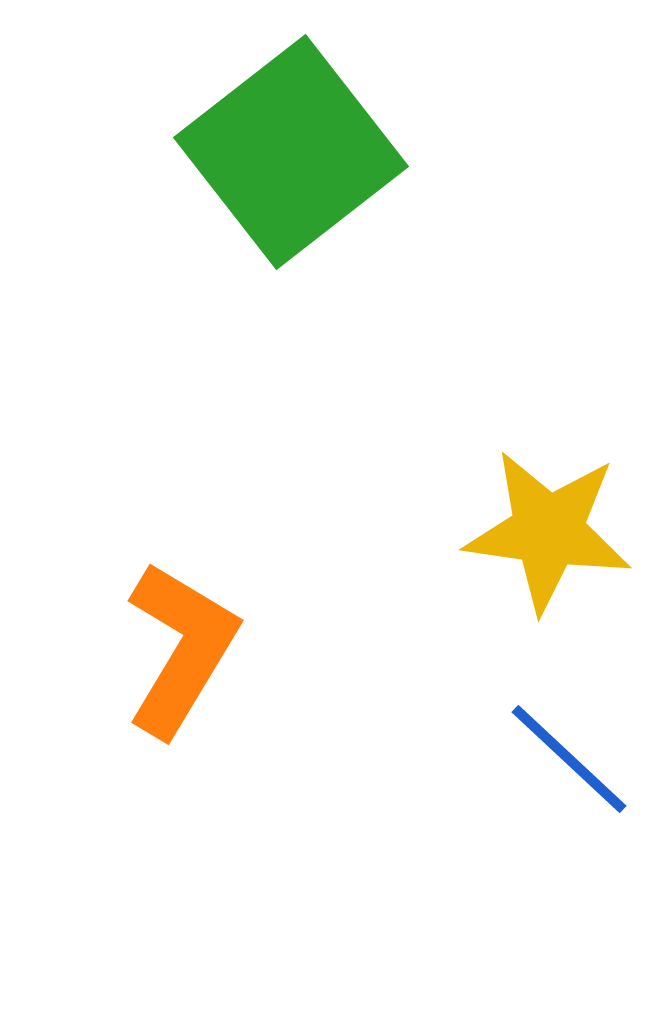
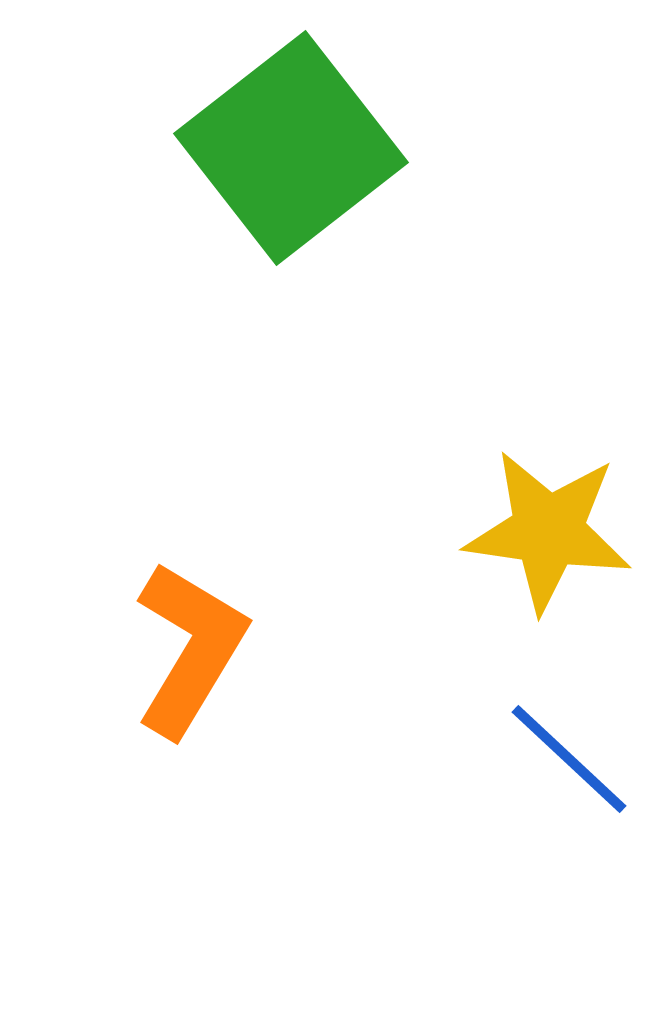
green square: moved 4 px up
orange L-shape: moved 9 px right
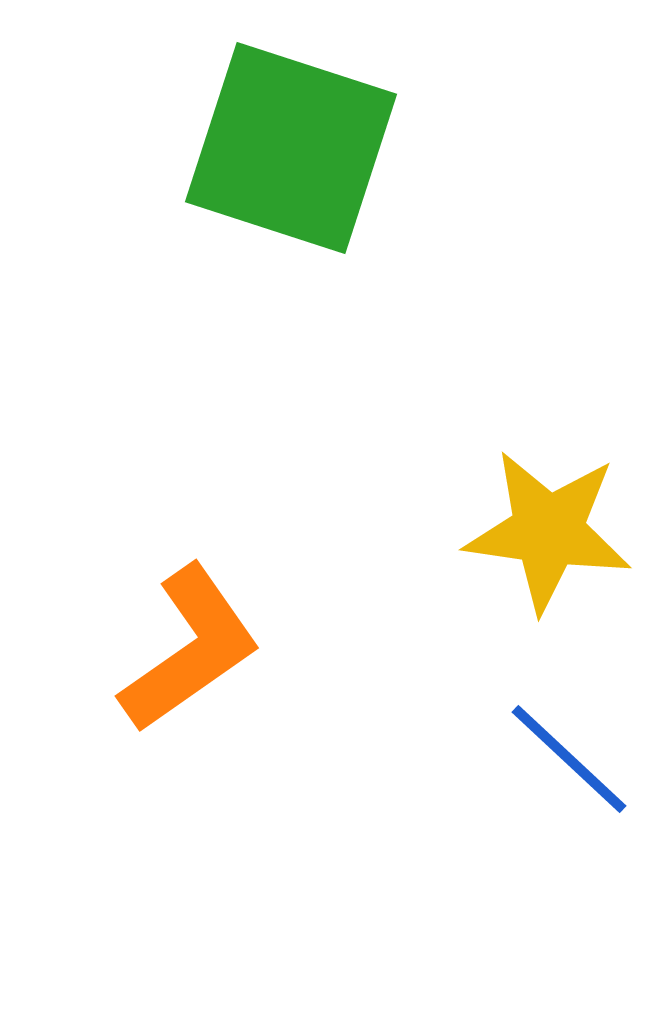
green square: rotated 34 degrees counterclockwise
orange L-shape: rotated 24 degrees clockwise
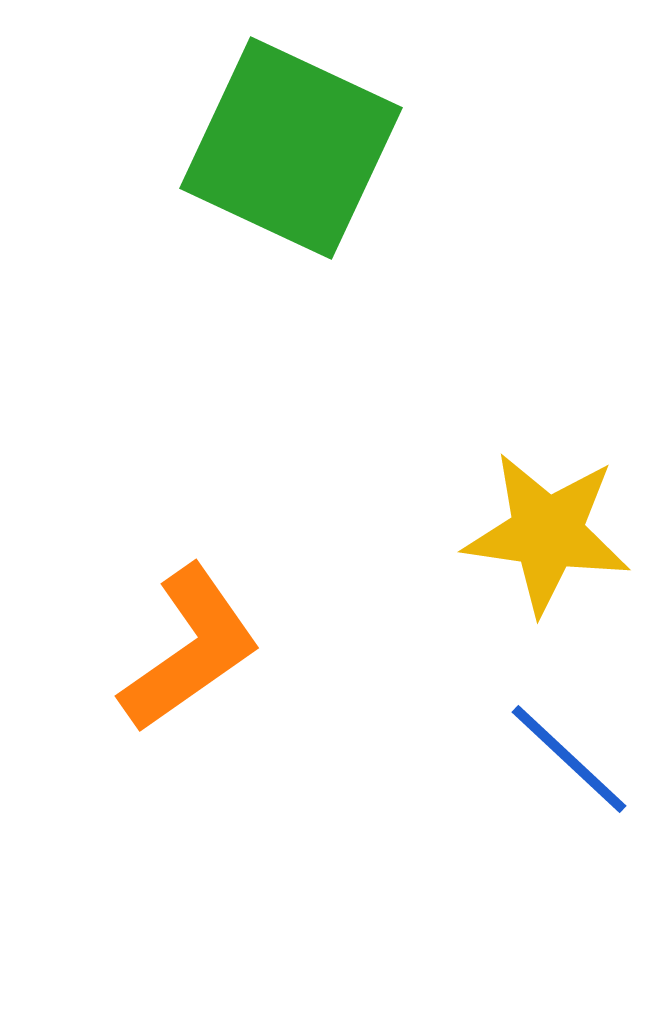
green square: rotated 7 degrees clockwise
yellow star: moved 1 px left, 2 px down
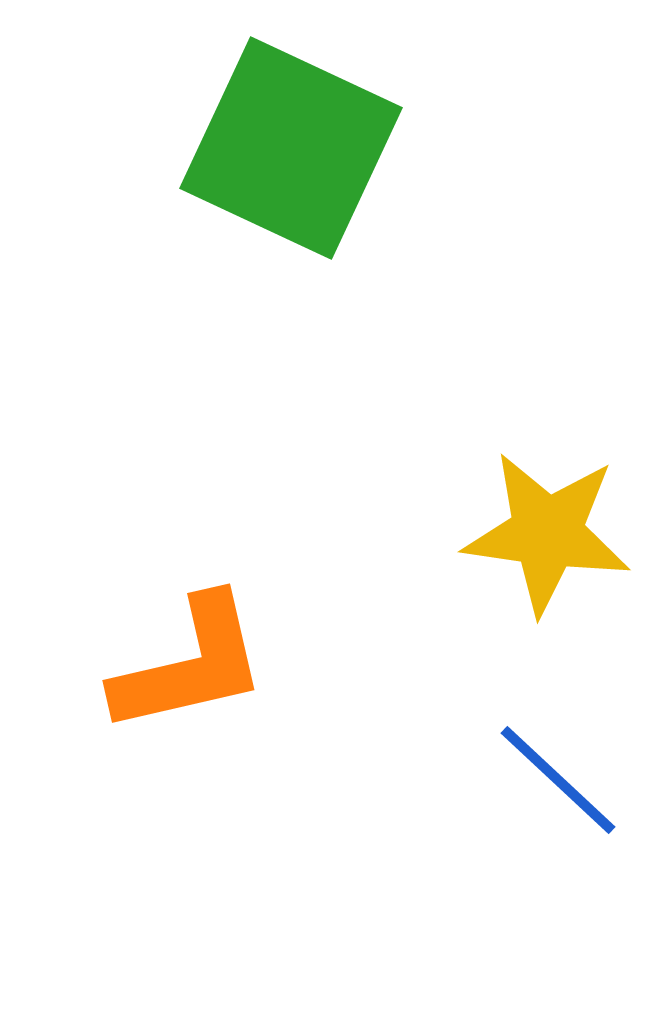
orange L-shape: moved 16 px down; rotated 22 degrees clockwise
blue line: moved 11 px left, 21 px down
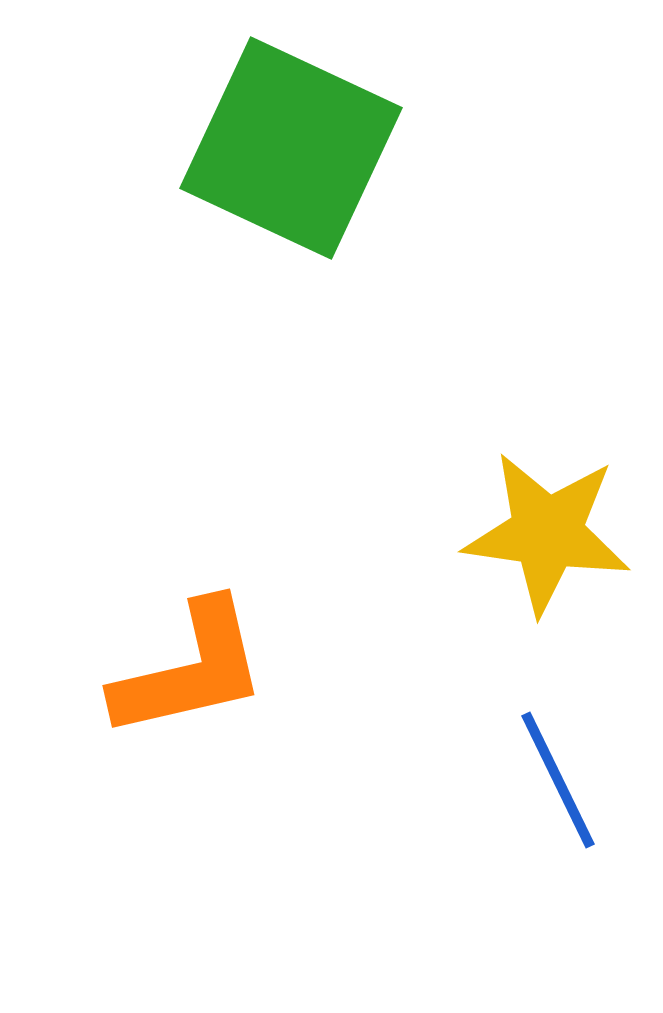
orange L-shape: moved 5 px down
blue line: rotated 21 degrees clockwise
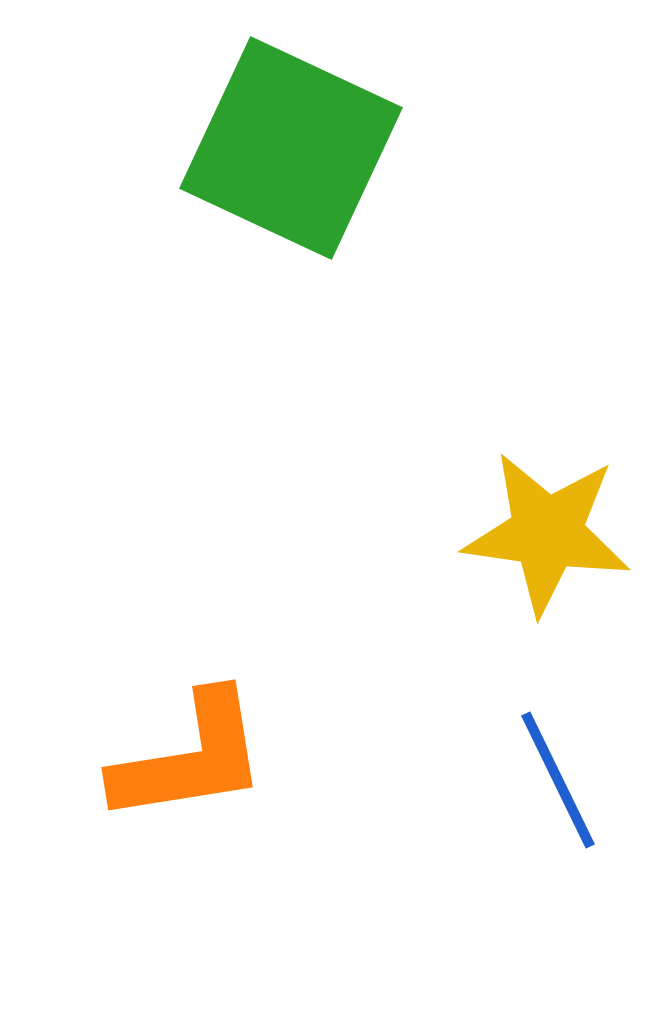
orange L-shape: moved 88 px down; rotated 4 degrees clockwise
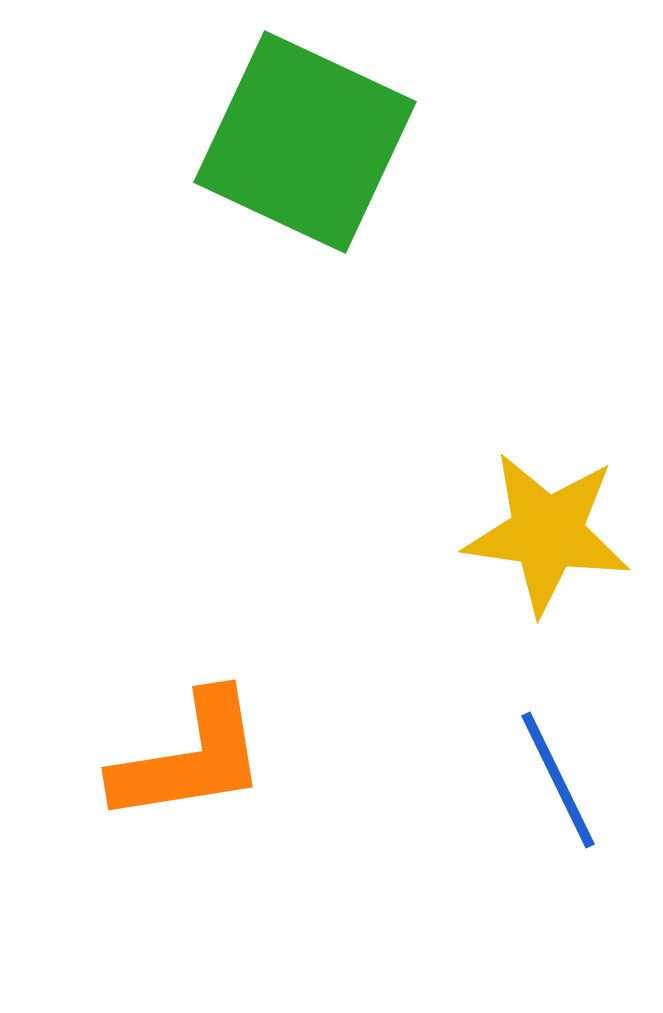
green square: moved 14 px right, 6 px up
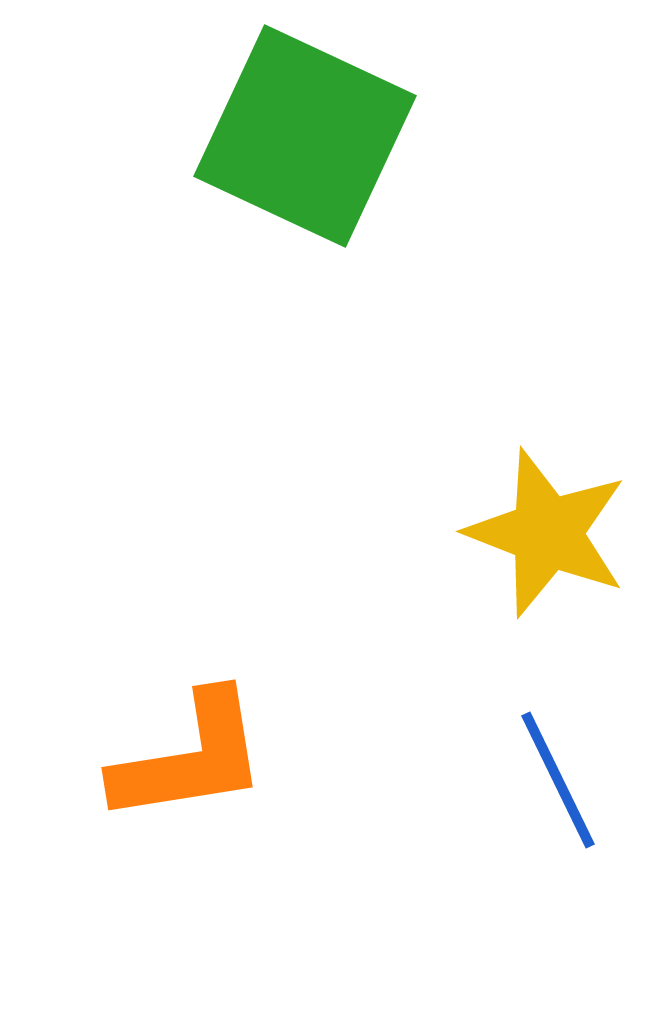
green square: moved 6 px up
yellow star: rotated 13 degrees clockwise
